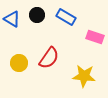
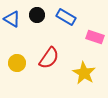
yellow circle: moved 2 px left
yellow star: moved 3 px up; rotated 25 degrees clockwise
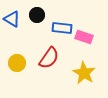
blue rectangle: moved 4 px left, 11 px down; rotated 24 degrees counterclockwise
pink rectangle: moved 11 px left
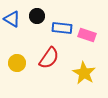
black circle: moved 1 px down
pink rectangle: moved 3 px right, 2 px up
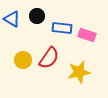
yellow circle: moved 6 px right, 3 px up
yellow star: moved 5 px left, 1 px up; rotated 30 degrees clockwise
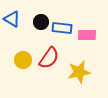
black circle: moved 4 px right, 6 px down
pink rectangle: rotated 18 degrees counterclockwise
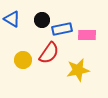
black circle: moved 1 px right, 2 px up
blue rectangle: moved 1 px down; rotated 18 degrees counterclockwise
red semicircle: moved 5 px up
yellow star: moved 1 px left, 2 px up
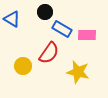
black circle: moved 3 px right, 8 px up
blue rectangle: rotated 42 degrees clockwise
yellow circle: moved 6 px down
yellow star: moved 2 px down; rotated 25 degrees clockwise
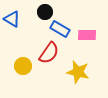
blue rectangle: moved 2 px left
